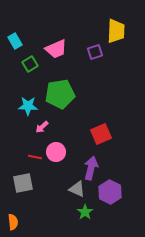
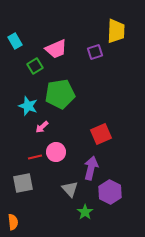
green square: moved 5 px right, 2 px down
cyan star: rotated 18 degrees clockwise
red line: rotated 24 degrees counterclockwise
gray triangle: moved 7 px left; rotated 24 degrees clockwise
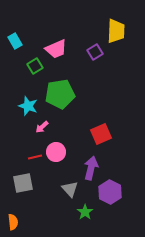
purple square: rotated 14 degrees counterclockwise
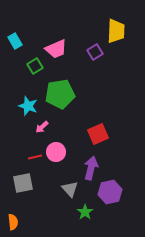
red square: moved 3 px left
purple hexagon: rotated 20 degrees clockwise
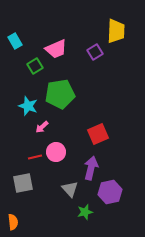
green star: rotated 21 degrees clockwise
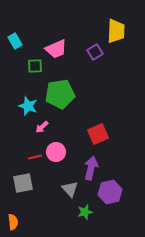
green square: rotated 28 degrees clockwise
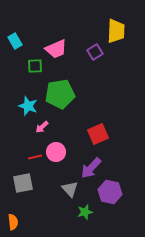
purple arrow: rotated 150 degrees counterclockwise
purple hexagon: rotated 25 degrees clockwise
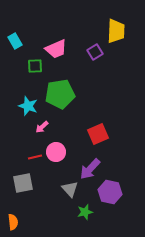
purple arrow: moved 1 px left, 1 px down
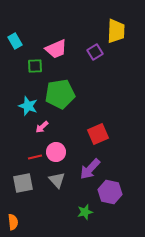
gray triangle: moved 13 px left, 9 px up
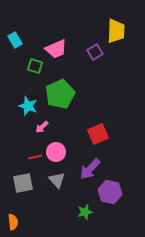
cyan rectangle: moved 1 px up
green square: rotated 21 degrees clockwise
green pentagon: rotated 16 degrees counterclockwise
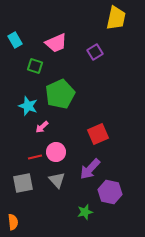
yellow trapezoid: moved 13 px up; rotated 10 degrees clockwise
pink trapezoid: moved 6 px up
